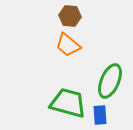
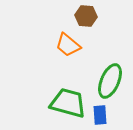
brown hexagon: moved 16 px right
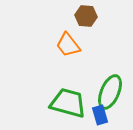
orange trapezoid: rotated 12 degrees clockwise
green ellipse: moved 11 px down
blue rectangle: rotated 12 degrees counterclockwise
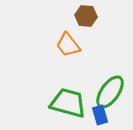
green ellipse: rotated 12 degrees clockwise
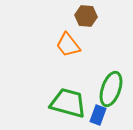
green ellipse: moved 1 px right, 3 px up; rotated 16 degrees counterclockwise
blue rectangle: moved 2 px left; rotated 36 degrees clockwise
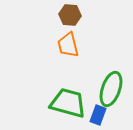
brown hexagon: moved 16 px left, 1 px up
orange trapezoid: rotated 24 degrees clockwise
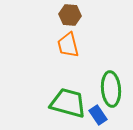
green ellipse: rotated 24 degrees counterclockwise
blue rectangle: rotated 54 degrees counterclockwise
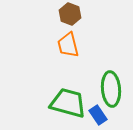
brown hexagon: moved 1 px up; rotated 15 degrees clockwise
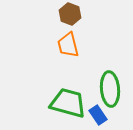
green ellipse: moved 1 px left
